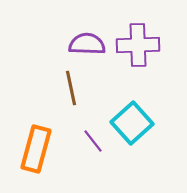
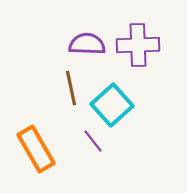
cyan square: moved 20 px left, 18 px up
orange rectangle: rotated 45 degrees counterclockwise
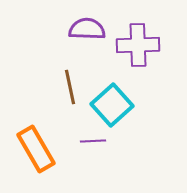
purple semicircle: moved 15 px up
brown line: moved 1 px left, 1 px up
purple line: rotated 55 degrees counterclockwise
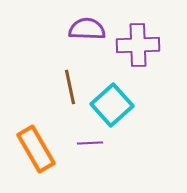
purple line: moved 3 px left, 2 px down
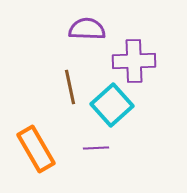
purple cross: moved 4 px left, 16 px down
purple line: moved 6 px right, 5 px down
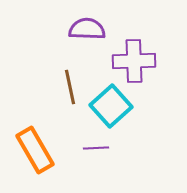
cyan square: moved 1 px left, 1 px down
orange rectangle: moved 1 px left, 1 px down
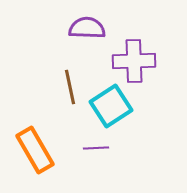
purple semicircle: moved 1 px up
cyan square: rotated 9 degrees clockwise
